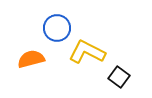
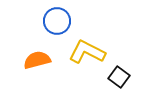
blue circle: moved 7 px up
orange semicircle: moved 6 px right, 1 px down
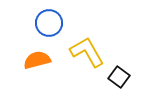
blue circle: moved 8 px left, 2 px down
yellow L-shape: rotated 33 degrees clockwise
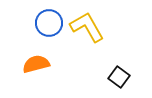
yellow L-shape: moved 25 px up
orange semicircle: moved 1 px left, 4 px down
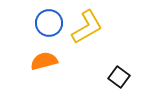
yellow L-shape: rotated 90 degrees clockwise
orange semicircle: moved 8 px right, 3 px up
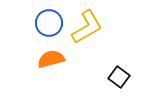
orange semicircle: moved 7 px right, 2 px up
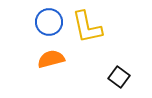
blue circle: moved 1 px up
yellow L-shape: rotated 108 degrees clockwise
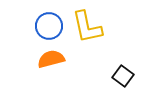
blue circle: moved 4 px down
black square: moved 4 px right, 1 px up
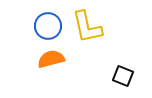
blue circle: moved 1 px left
black square: rotated 15 degrees counterclockwise
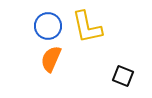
orange semicircle: rotated 52 degrees counterclockwise
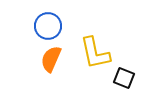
yellow L-shape: moved 8 px right, 26 px down
black square: moved 1 px right, 2 px down
